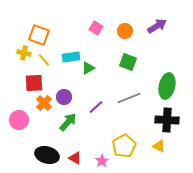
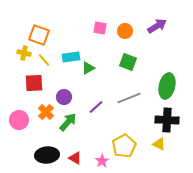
pink square: moved 4 px right; rotated 24 degrees counterclockwise
orange cross: moved 2 px right, 9 px down
yellow triangle: moved 2 px up
black ellipse: rotated 20 degrees counterclockwise
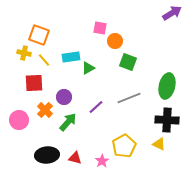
purple arrow: moved 15 px right, 13 px up
orange circle: moved 10 px left, 10 px down
orange cross: moved 1 px left, 2 px up
red triangle: rotated 16 degrees counterclockwise
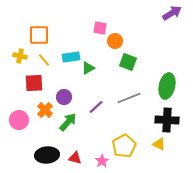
orange square: rotated 20 degrees counterclockwise
yellow cross: moved 4 px left, 3 px down
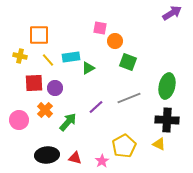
yellow line: moved 4 px right
purple circle: moved 9 px left, 9 px up
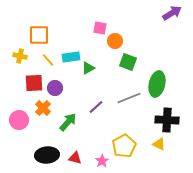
green ellipse: moved 10 px left, 2 px up
orange cross: moved 2 px left, 2 px up
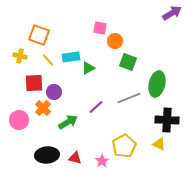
orange square: rotated 20 degrees clockwise
purple circle: moved 1 px left, 4 px down
green arrow: rotated 18 degrees clockwise
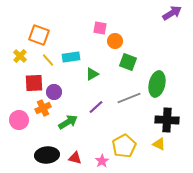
yellow cross: rotated 32 degrees clockwise
green triangle: moved 4 px right, 6 px down
orange cross: rotated 21 degrees clockwise
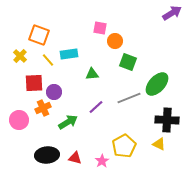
cyan rectangle: moved 2 px left, 3 px up
green triangle: rotated 24 degrees clockwise
green ellipse: rotated 30 degrees clockwise
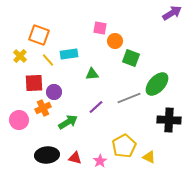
green square: moved 3 px right, 4 px up
black cross: moved 2 px right
yellow triangle: moved 10 px left, 13 px down
pink star: moved 2 px left
